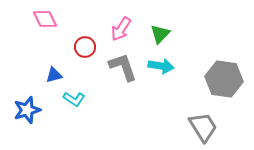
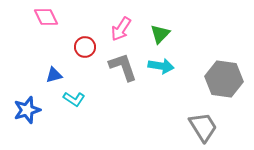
pink diamond: moved 1 px right, 2 px up
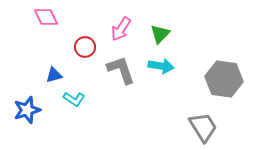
gray L-shape: moved 2 px left, 3 px down
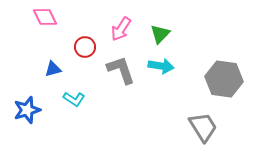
pink diamond: moved 1 px left
blue triangle: moved 1 px left, 6 px up
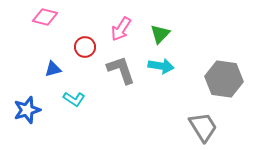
pink diamond: rotated 50 degrees counterclockwise
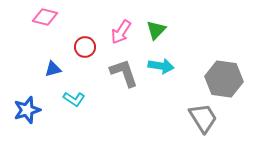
pink arrow: moved 3 px down
green triangle: moved 4 px left, 4 px up
gray L-shape: moved 3 px right, 3 px down
gray trapezoid: moved 9 px up
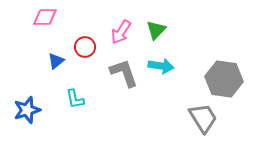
pink diamond: rotated 15 degrees counterclockwise
blue triangle: moved 3 px right, 8 px up; rotated 24 degrees counterclockwise
cyan L-shape: moved 1 px right; rotated 45 degrees clockwise
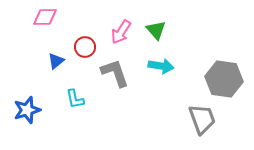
green triangle: rotated 25 degrees counterclockwise
gray L-shape: moved 9 px left
gray trapezoid: moved 1 px left, 1 px down; rotated 12 degrees clockwise
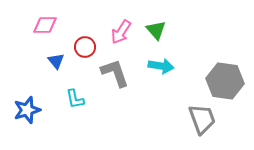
pink diamond: moved 8 px down
blue triangle: rotated 30 degrees counterclockwise
gray hexagon: moved 1 px right, 2 px down
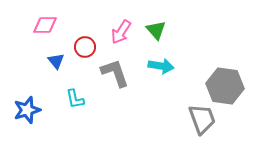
gray hexagon: moved 5 px down
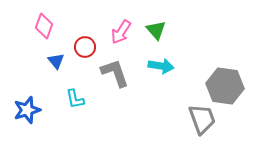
pink diamond: moved 1 px left, 1 px down; rotated 70 degrees counterclockwise
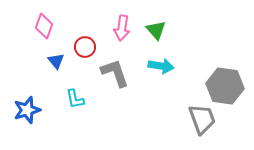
pink arrow: moved 1 px right, 4 px up; rotated 25 degrees counterclockwise
